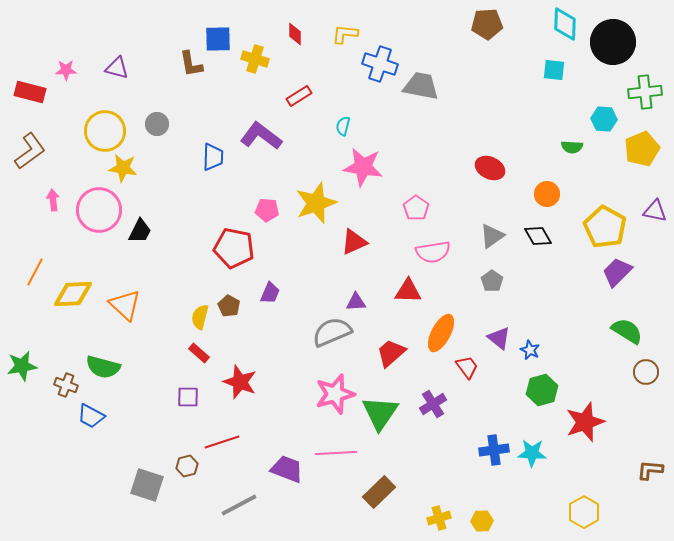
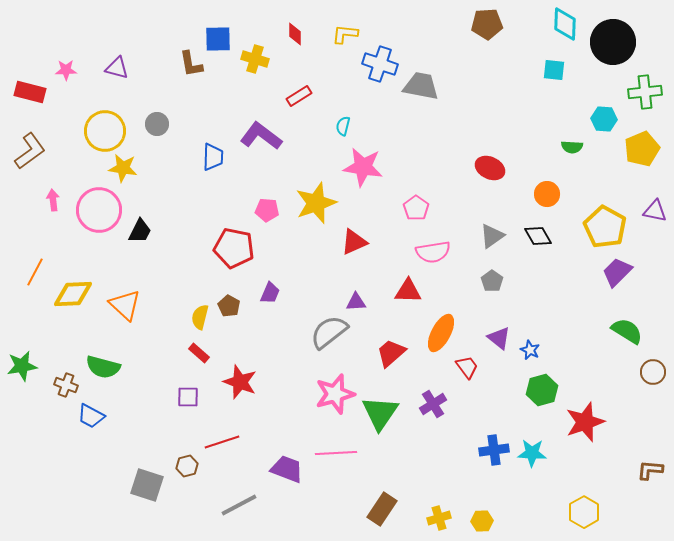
gray semicircle at (332, 332): moved 3 px left; rotated 15 degrees counterclockwise
brown circle at (646, 372): moved 7 px right
brown rectangle at (379, 492): moved 3 px right, 17 px down; rotated 12 degrees counterclockwise
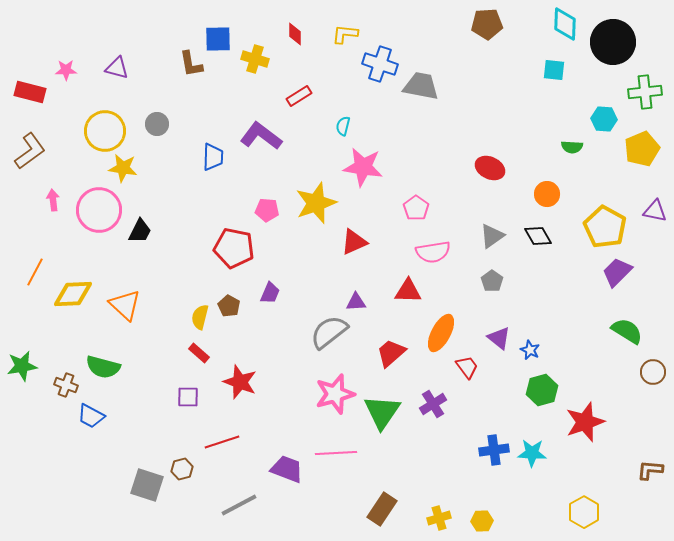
green triangle at (380, 413): moved 2 px right, 1 px up
brown hexagon at (187, 466): moved 5 px left, 3 px down
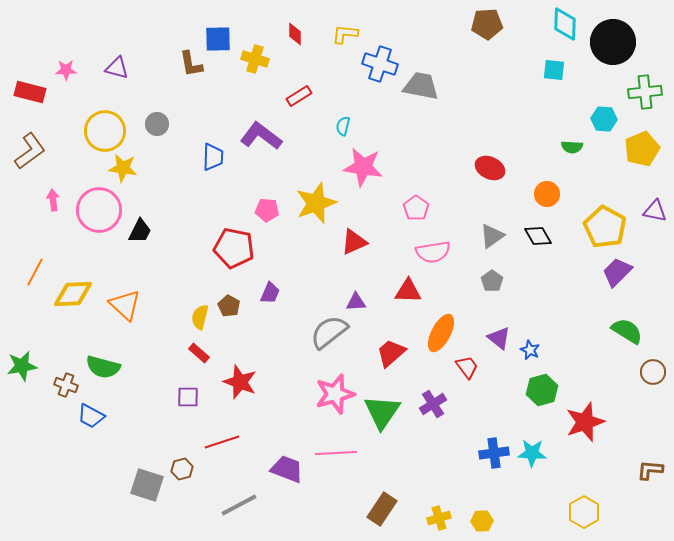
blue cross at (494, 450): moved 3 px down
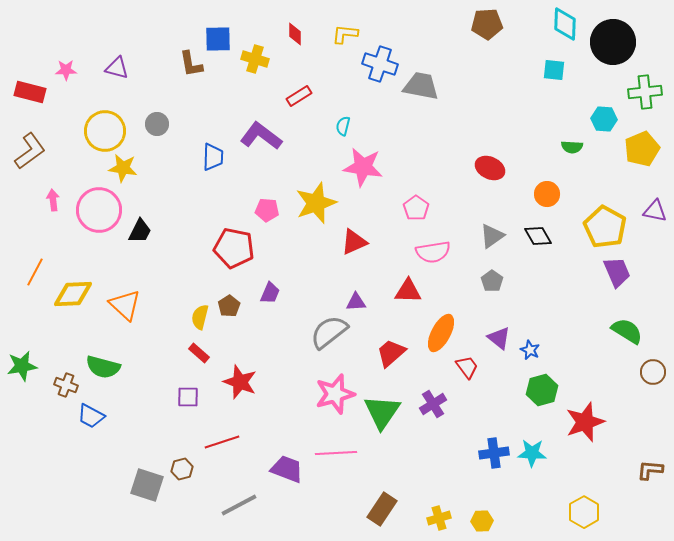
purple trapezoid at (617, 272): rotated 112 degrees clockwise
brown pentagon at (229, 306): rotated 10 degrees clockwise
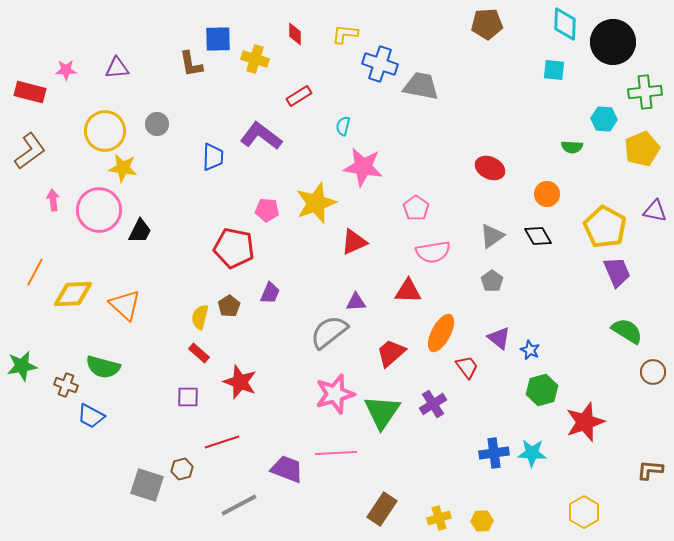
purple triangle at (117, 68): rotated 20 degrees counterclockwise
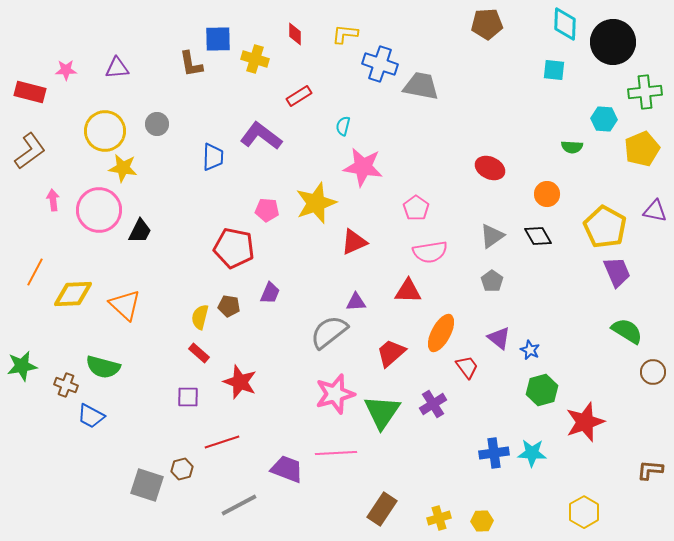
pink semicircle at (433, 252): moved 3 px left
brown pentagon at (229, 306): rotated 30 degrees counterclockwise
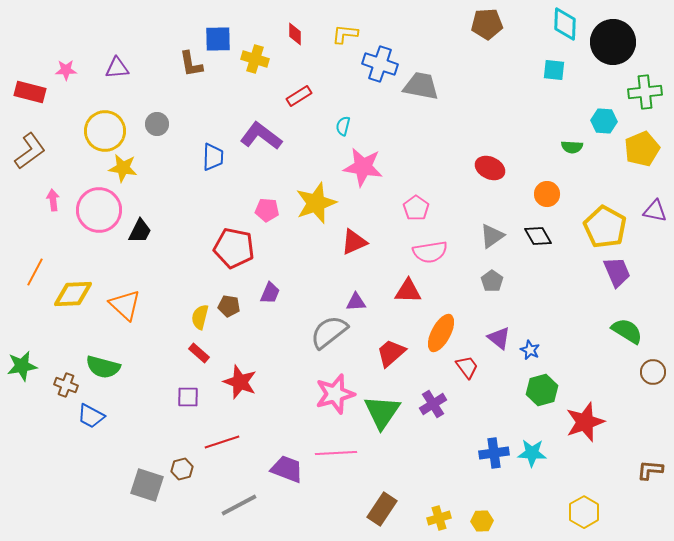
cyan hexagon at (604, 119): moved 2 px down
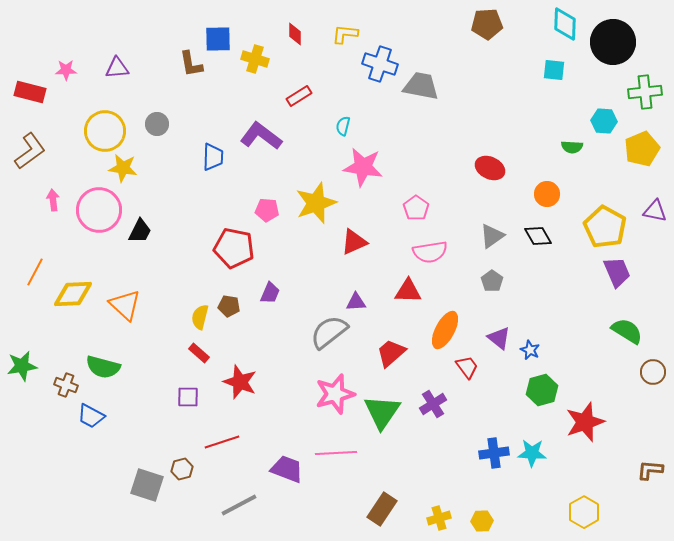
orange ellipse at (441, 333): moved 4 px right, 3 px up
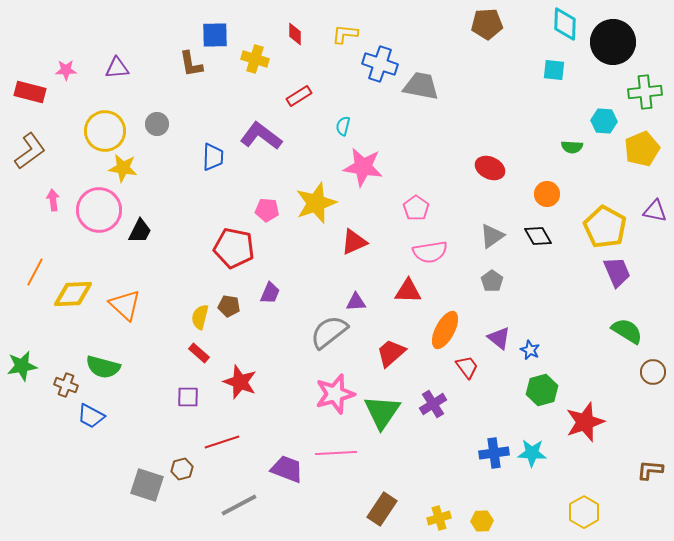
blue square at (218, 39): moved 3 px left, 4 px up
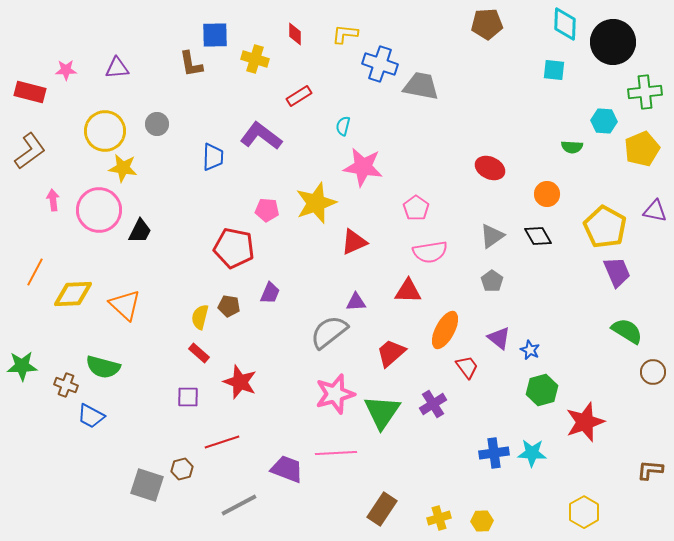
green star at (22, 366): rotated 8 degrees clockwise
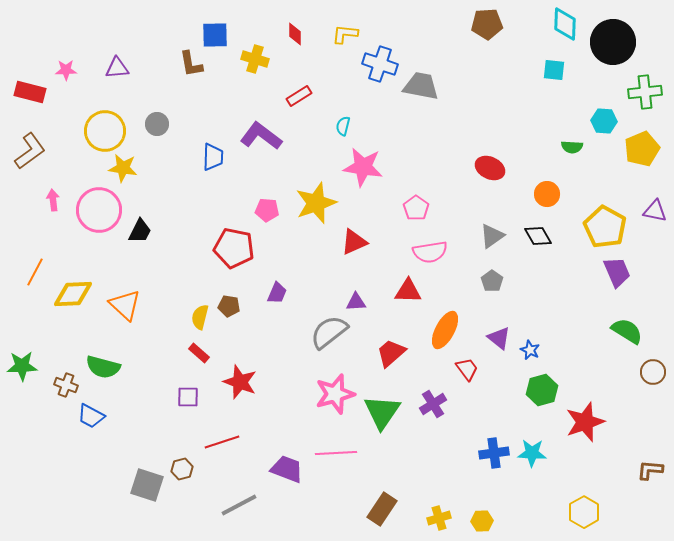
purple trapezoid at (270, 293): moved 7 px right
red trapezoid at (467, 367): moved 2 px down
